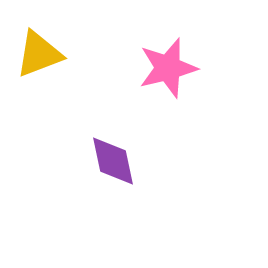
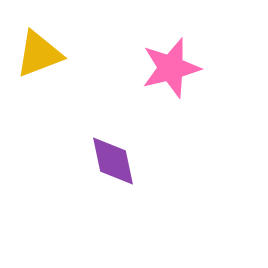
pink star: moved 3 px right
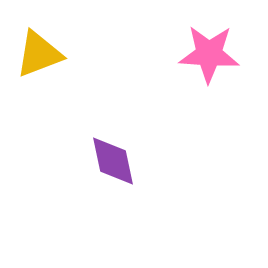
pink star: moved 38 px right, 14 px up; rotated 18 degrees clockwise
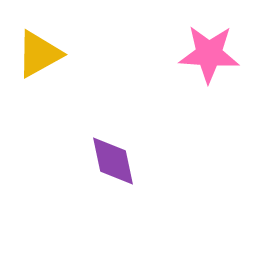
yellow triangle: rotated 8 degrees counterclockwise
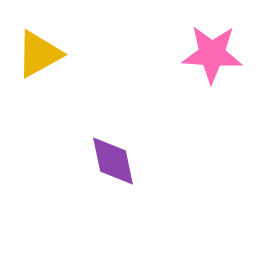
pink star: moved 3 px right
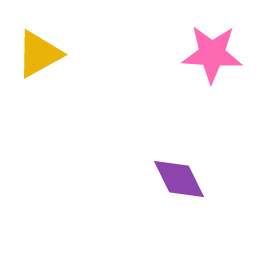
purple diamond: moved 66 px right, 18 px down; rotated 14 degrees counterclockwise
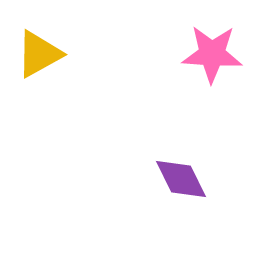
purple diamond: moved 2 px right
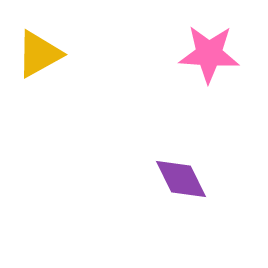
pink star: moved 3 px left
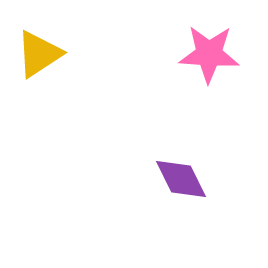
yellow triangle: rotated 4 degrees counterclockwise
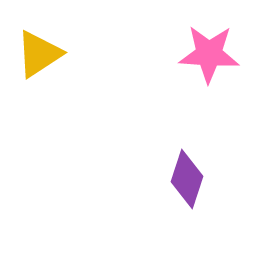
purple diamond: moved 6 px right; rotated 44 degrees clockwise
